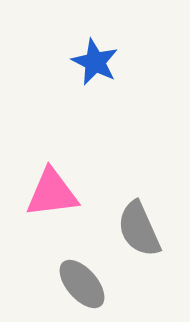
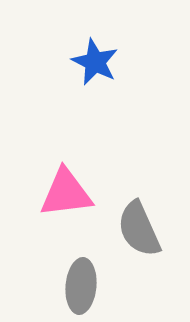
pink triangle: moved 14 px right
gray ellipse: moved 1 px left, 2 px down; rotated 46 degrees clockwise
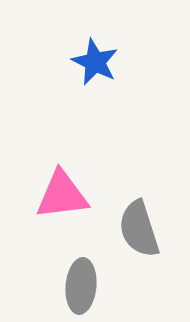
pink triangle: moved 4 px left, 2 px down
gray semicircle: rotated 6 degrees clockwise
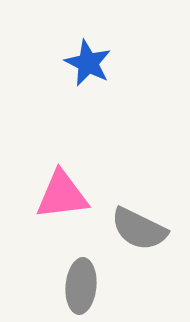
blue star: moved 7 px left, 1 px down
gray semicircle: rotated 46 degrees counterclockwise
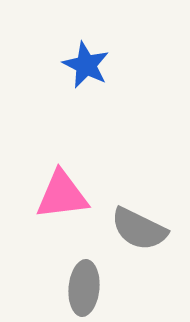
blue star: moved 2 px left, 2 px down
gray ellipse: moved 3 px right, 2 px down
